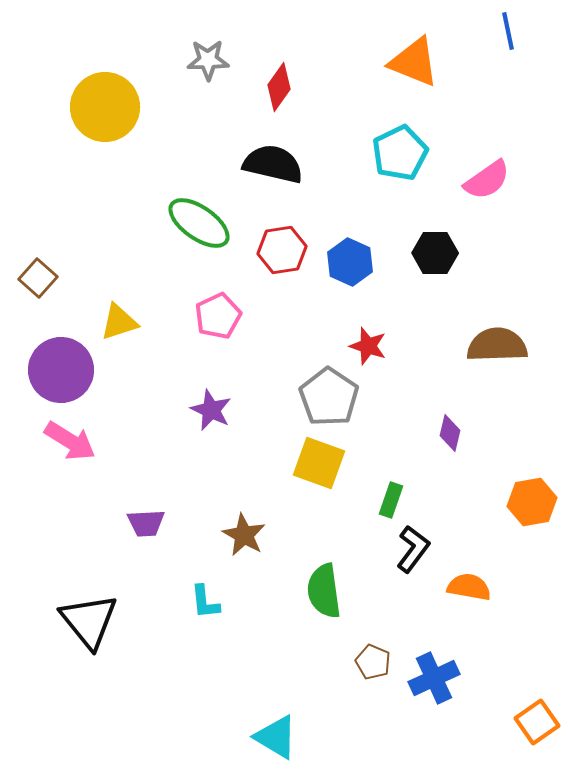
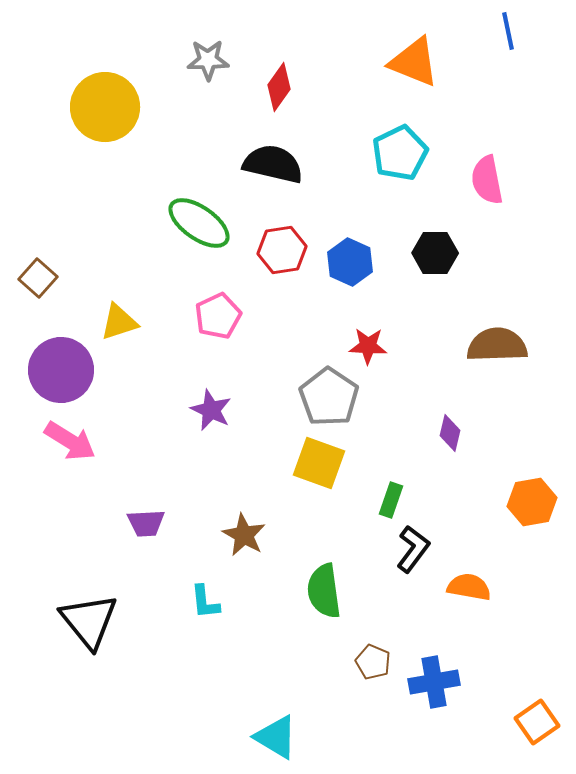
pink semicircle: rotated 114 degrees clockwise
red star: rotated 15 degrees counterclockwise
blue cross: moved 4 px down; rotated 15 degrees clockwise
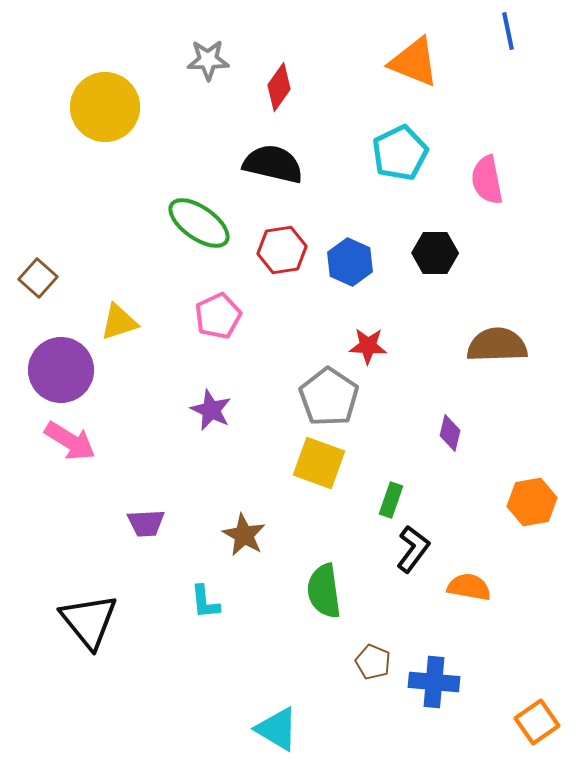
blue cross: rotated 15 degrees clockwise
cyan triangle: moved 1 px right, 8 px up
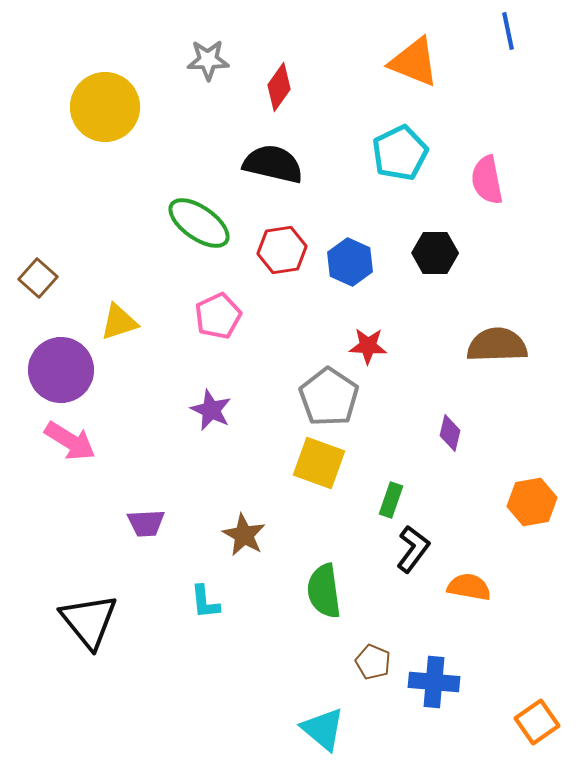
cyan triangle: moved 46 px right; rotated 9 degrees clockwise
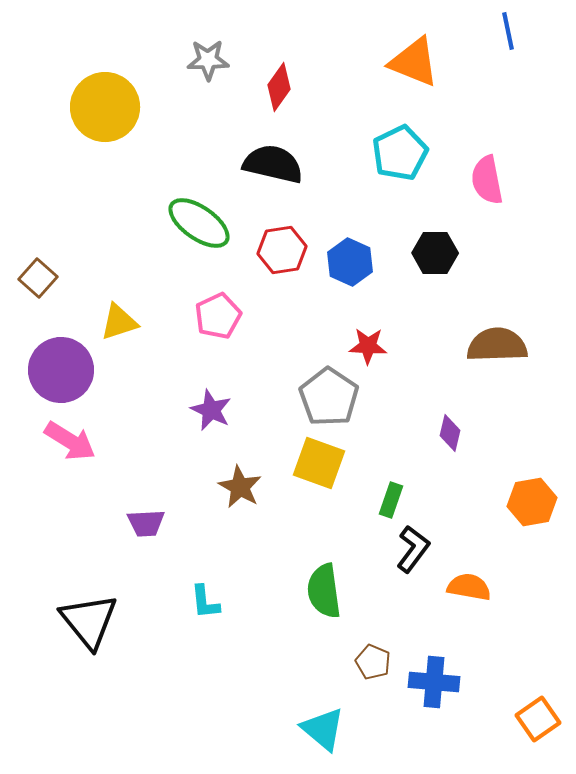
brown star: moved 4 px left, 48 px up
orange square: moved 1 px right, 3 px up
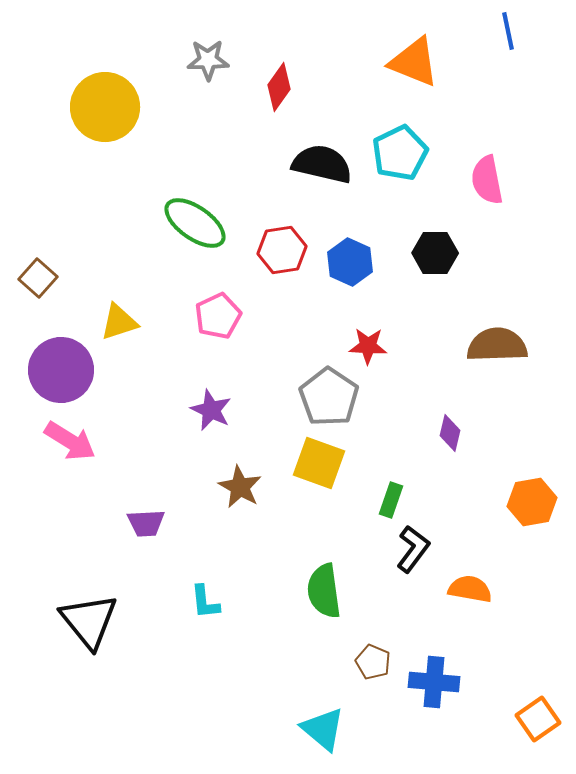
black semicircle: moved 49 px right
green ellipse: moved 4 px left
orange semicircle: moved 1 px right, 2 px down
